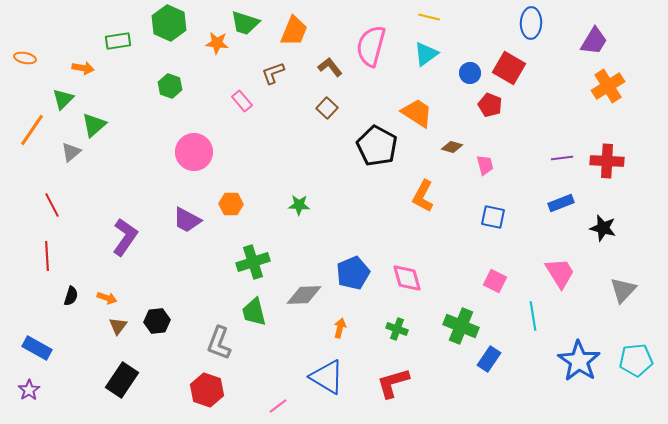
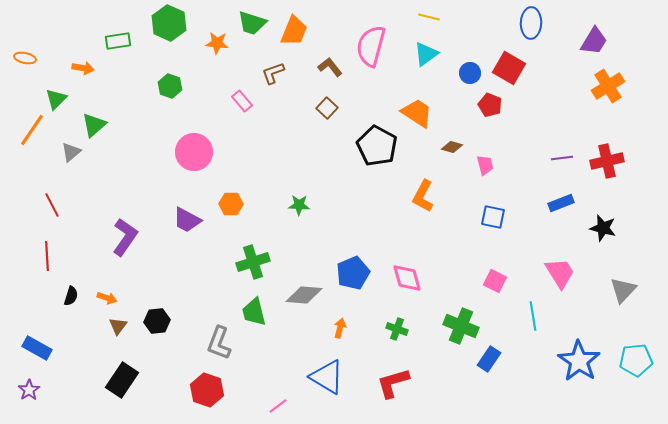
green trapezoid at (245, 23): moved 7 px right
green triangle at (63, 99): moved 7 px left
red cross at (607, 161): rotated 16 degrees counterclockwise
gray diamond at (304, 295): rotated 6 degrees clockwise
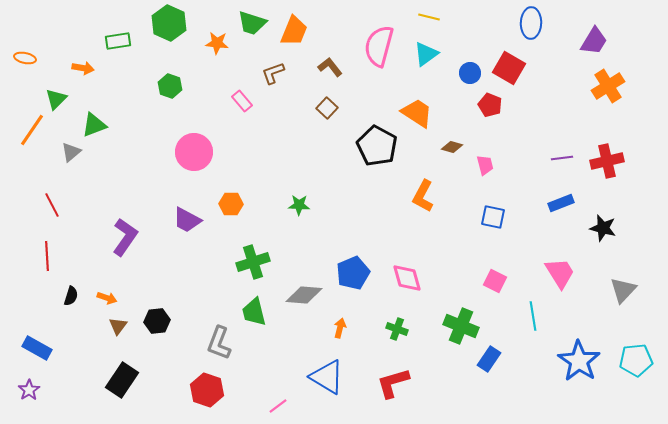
pink semicircle at (371, 46): moved 8 px right
green triangle at (94, 125): rotated 20 degrees clockwise
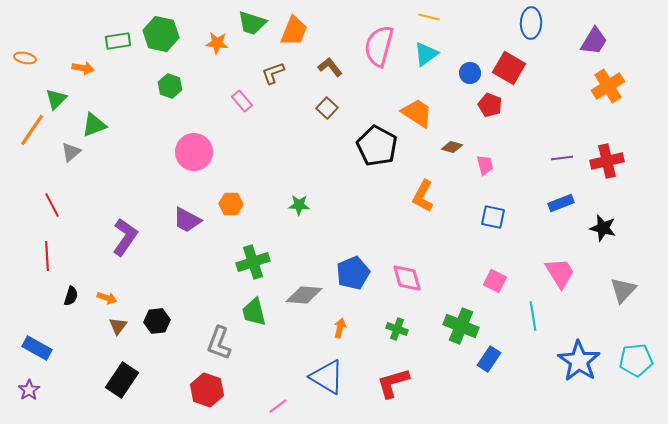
green hexagon at (169, 23): moved 8 px left, 11 px down; rotated 12 degrees counterclockwise
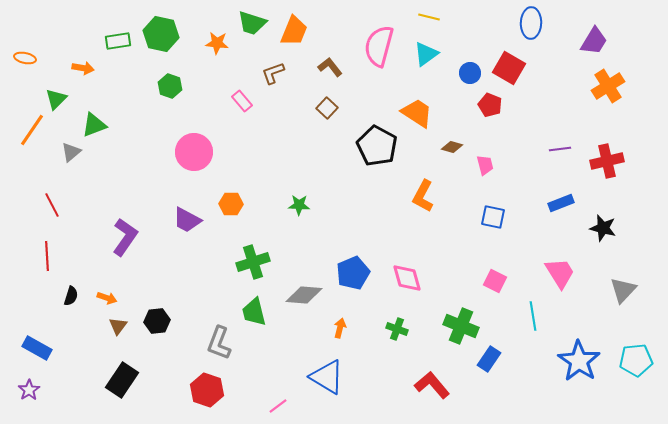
purple line at (562, 158): moved 2 px left, 9 px up
red L-shape at (393, 383): moved 39 px right, 2 px down; rotated 66 degrees clockwise
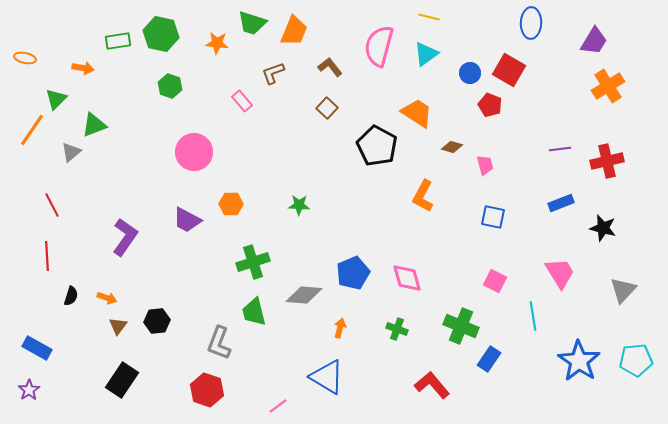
red square at (509, 68): moved 2 px down
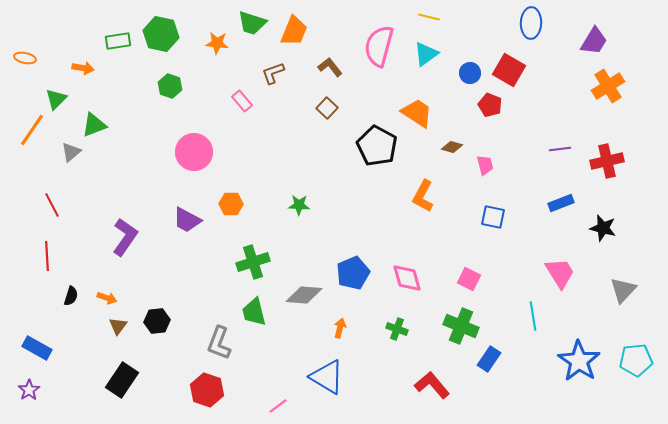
pink square at (495, 281): moved 26 px left, 2 px up
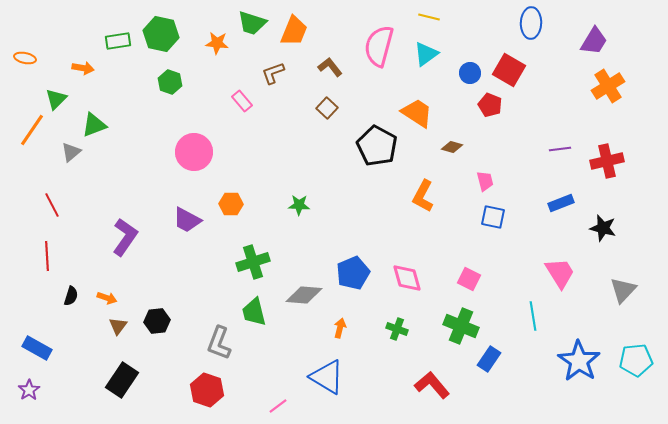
green hexagon at (170, 86): moved 4 px up
pink trapezoid at (485, 165): moved 16 px down
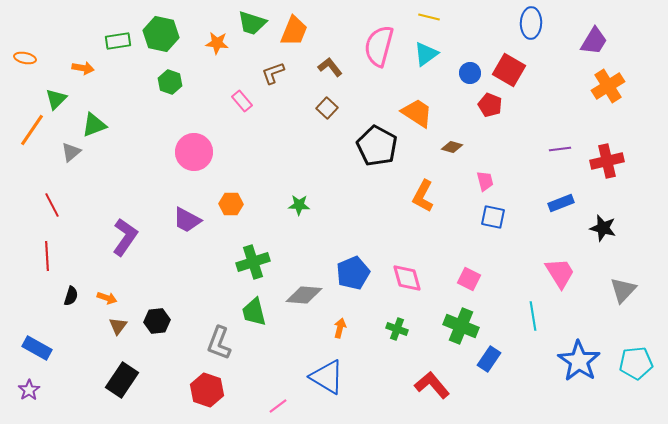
cyan pentagon at (636, 360): moved 3 px down
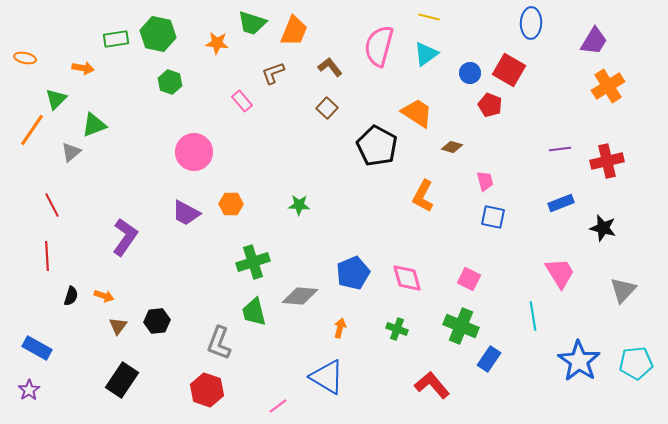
green hexagon at (161, 34): moved 3 px left
green rectangle at (118, 41): moved 2 px left, 2 px up
purple trapezoid at (187, 220): moved 1 px left, 7 px up
gray diamond at (304, 295): moved 4 px left, 1 px down
orange arrow at (107, 298): moved 3 px left, 2 px up
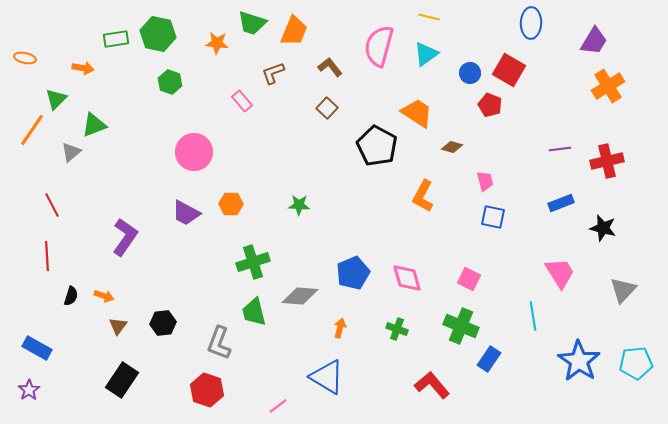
black hexagon at (157, 321): moved 6 px right, 2 px down
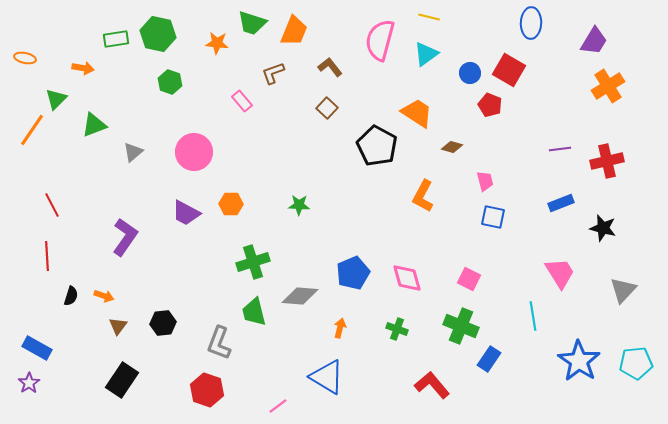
pink semicircle at (379, 46): moved 1 px right, 6 px up
gray triangle at (71, 152): moved 62 px right
purple star at (29, 390): moved 7 px up
